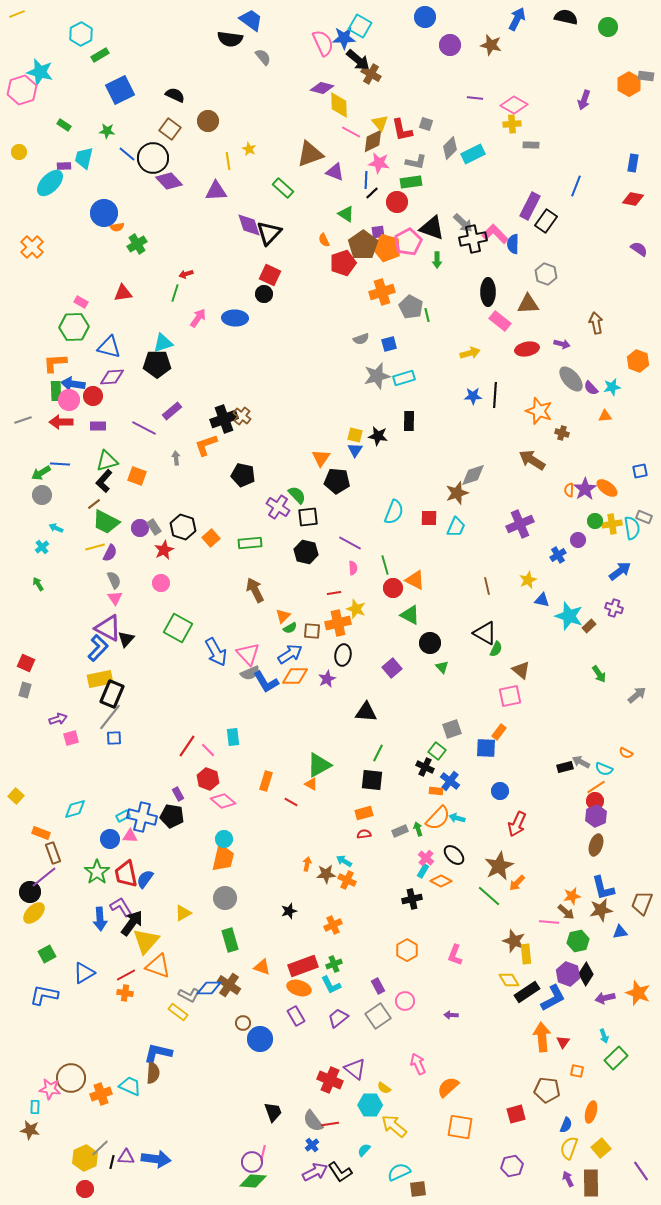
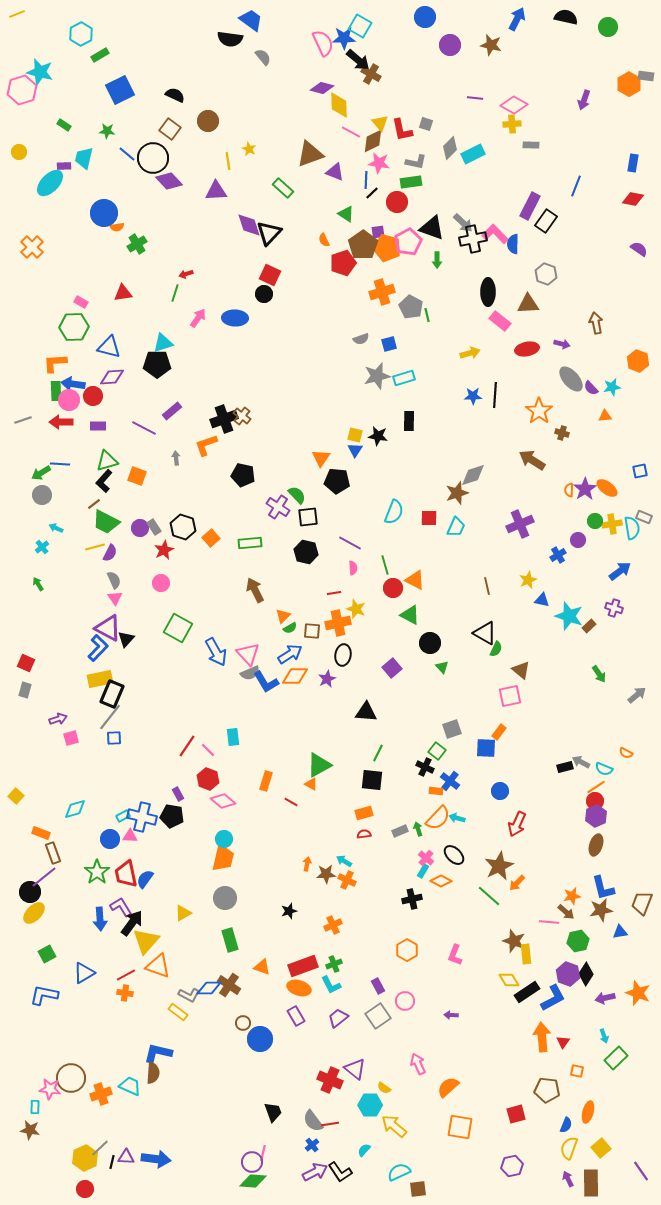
orange star at (539, 411): rotated 16 degrees clockwise
orange ellipse at (591, 1112): moved 3 px left
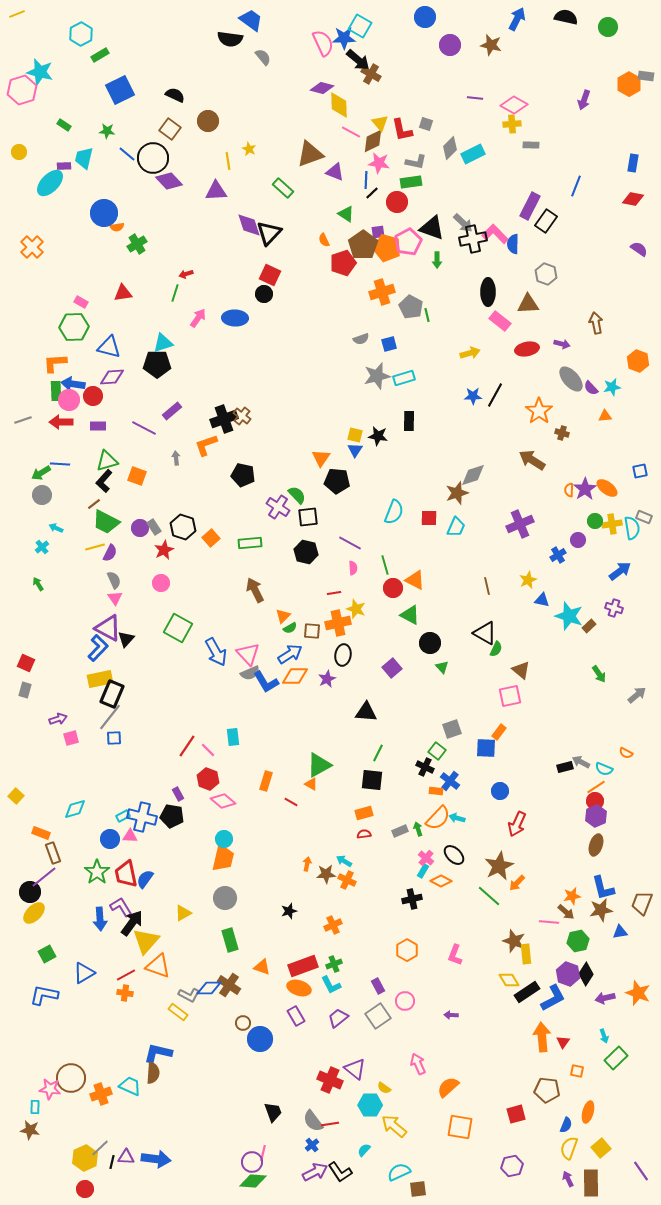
black line at (495, 395): rotated 25 degrees clockwise
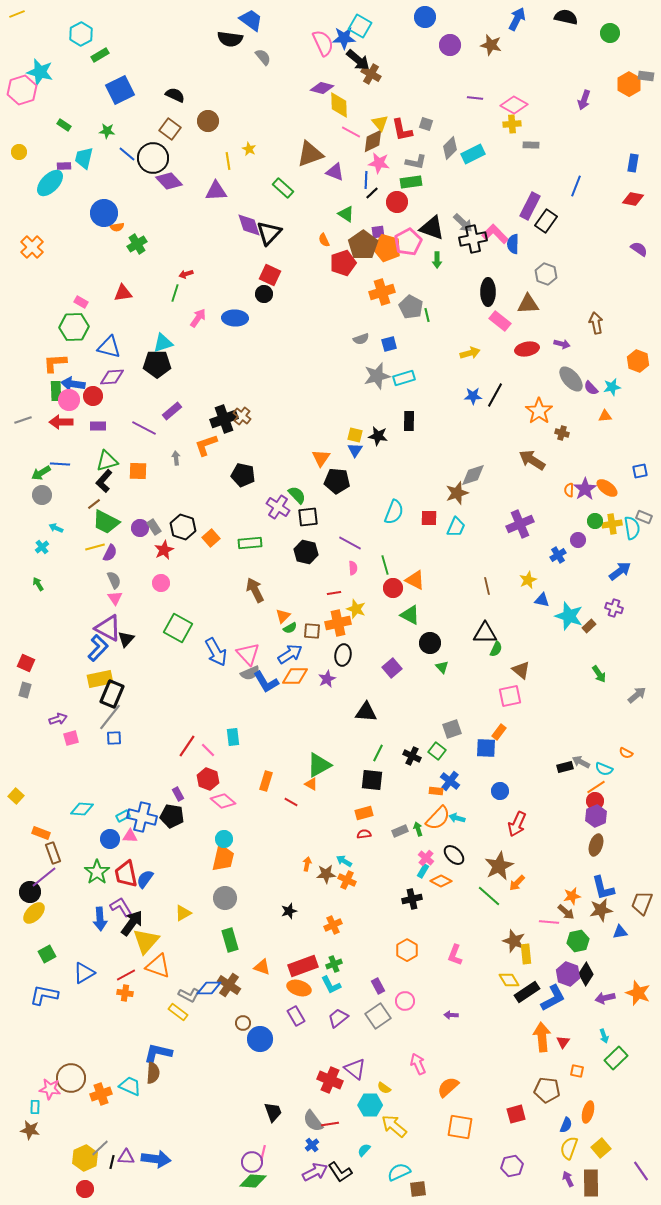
green circle at (608, 27): moved 2 px right, 6 px down
orange square at (137, 476): moved 1 px right, 5 px up; rotated 18 degrees counterclockwise
black triangle at (485, 633): rotated 30 degrees counterclockwise
black cross at (425, 767): moved 13 px left, 11 px up
cyan diamond at (75, 809): moved 7 px right; rotated 20 degrees clockwise
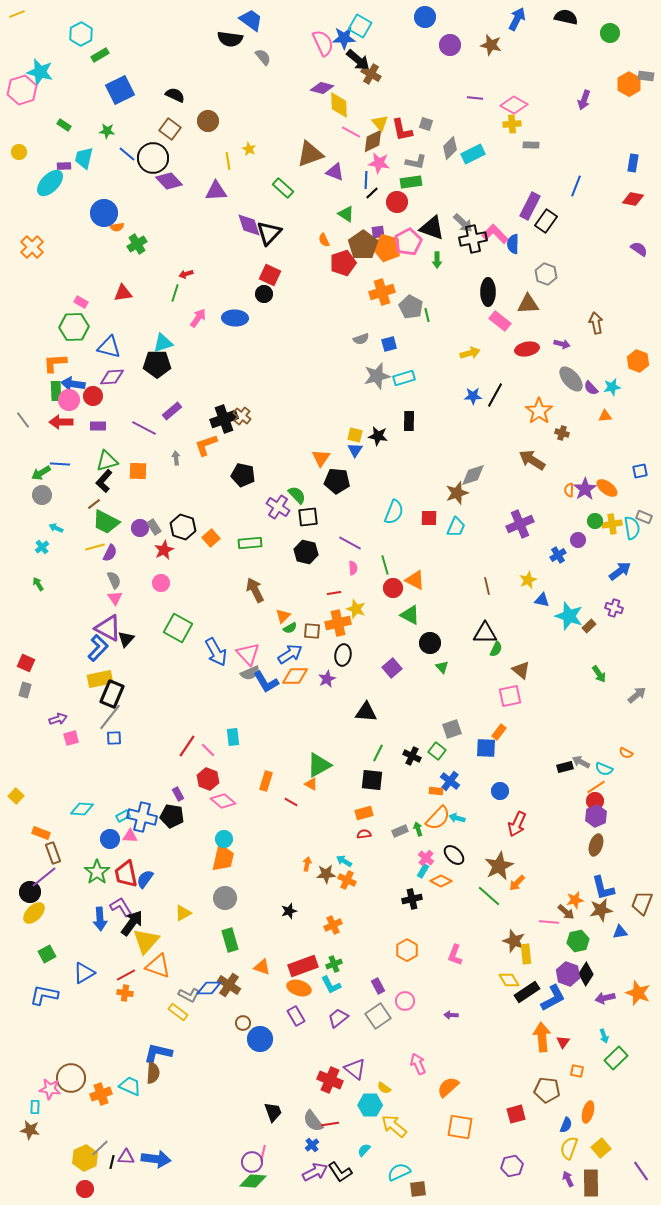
gray line at (23, 420): rotated 72 degrees clockwise
orange star at (572, 896): moved 3 px right, 4 px down
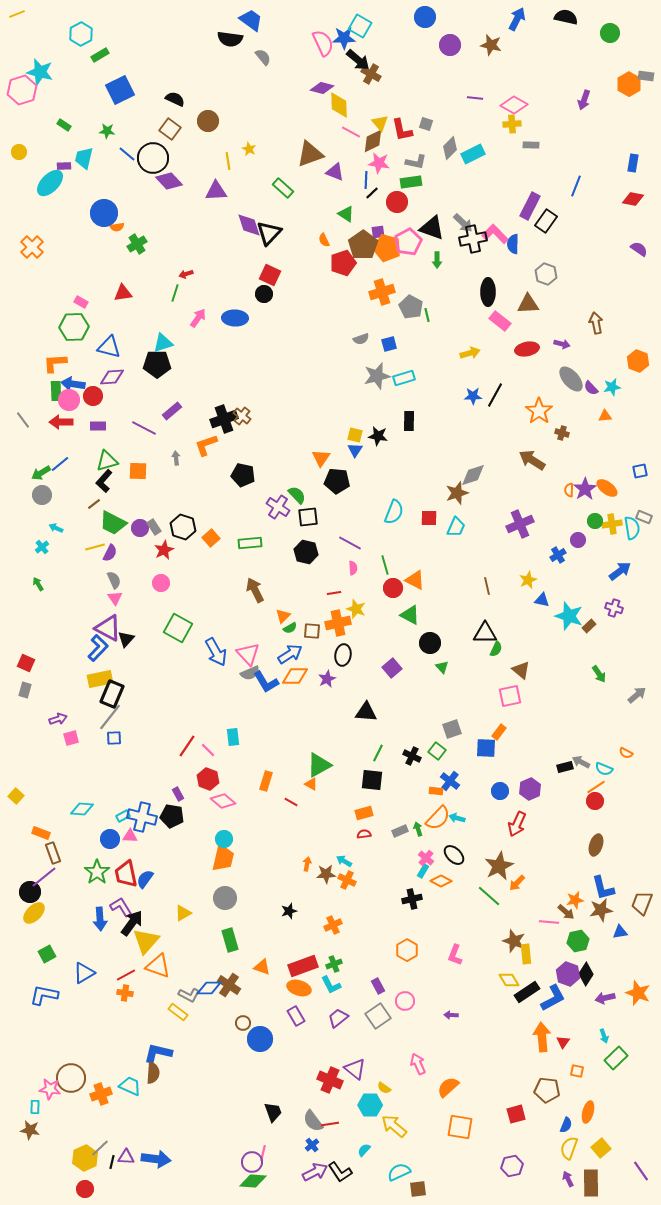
black semicircle at (175, 95): moved 4 px down
blue line at (60, 464): rotated 42 degrees counterclockwise
green trapezoid at (106, 522): moved 7 px right, 1 px down
purple hexagon at (596, 816): moved 66 px left, 27 px up
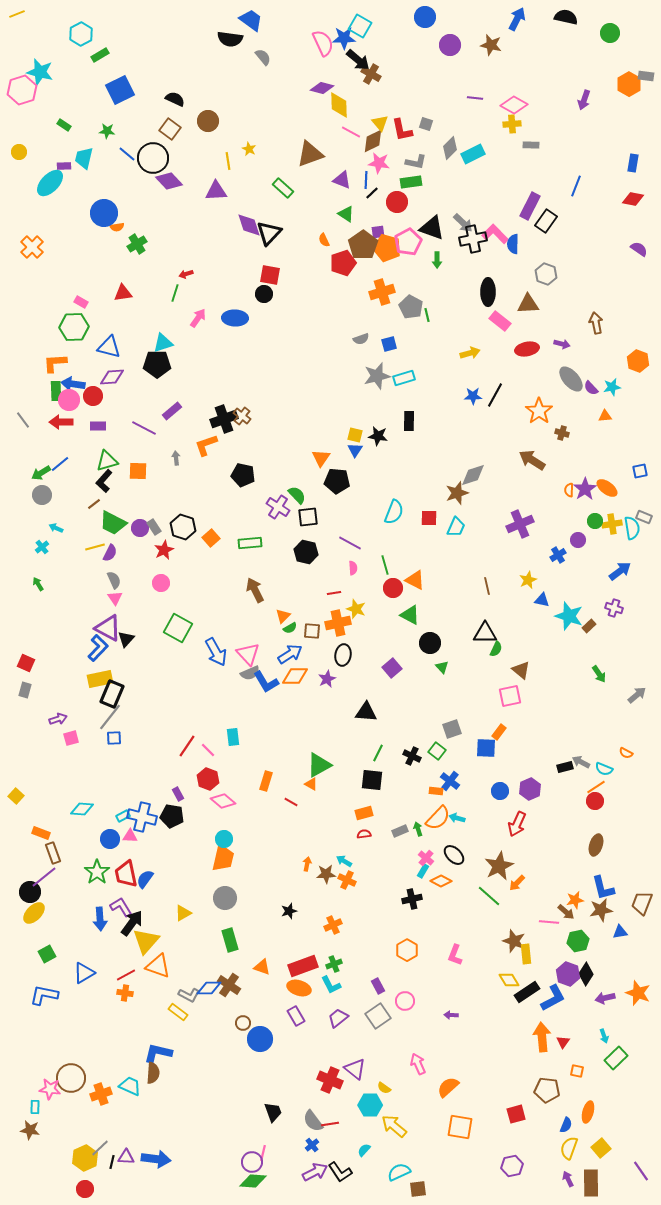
purple triangle at (335, 172): moved 7 px right, 8 px down
red square at (270, 275): rotated 15 degrees counterclockwise
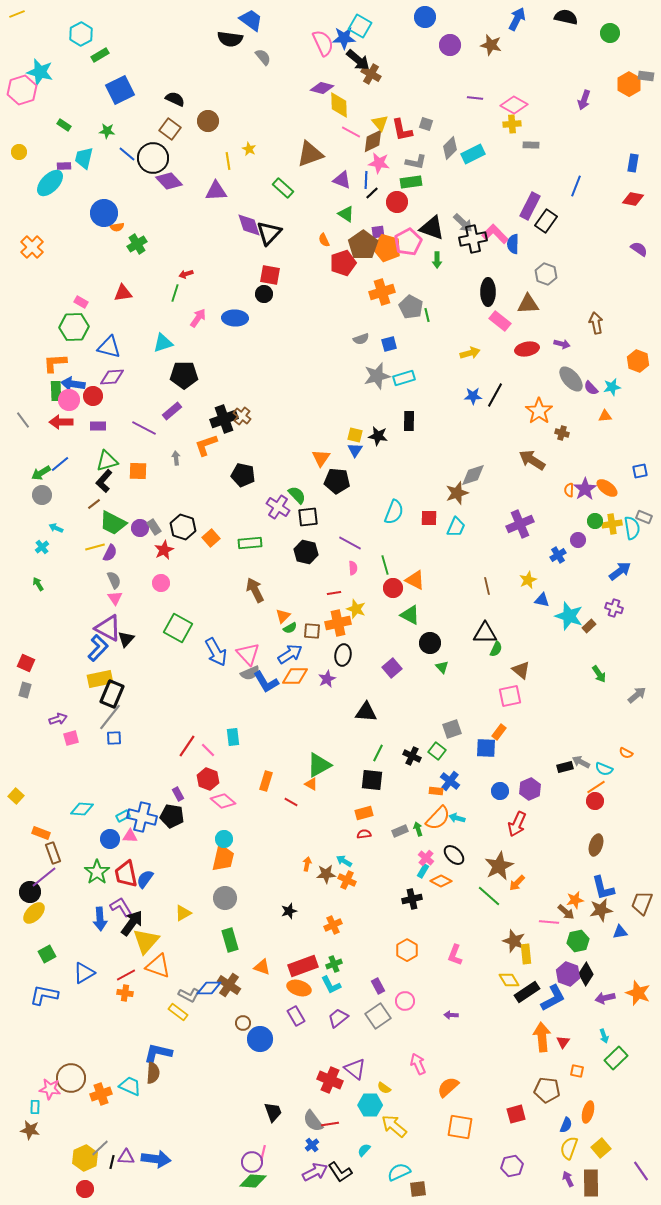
black pentagon at (157, 364): moved 27 px right, 11 px down
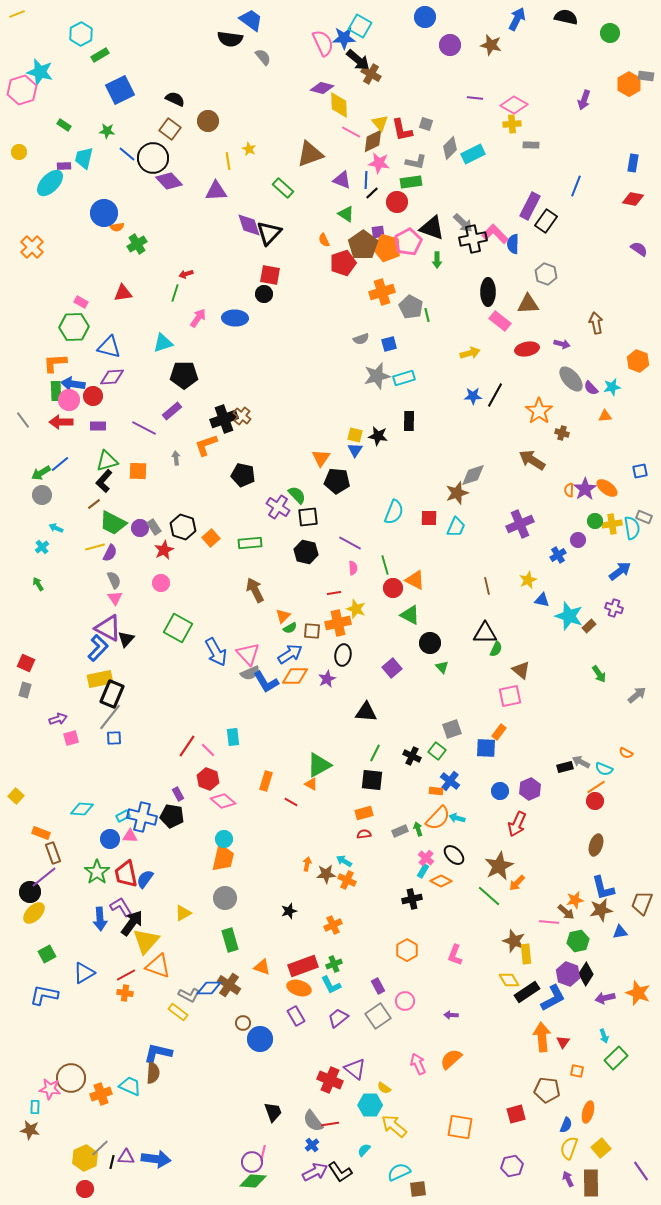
green line at (378, 753): moved 3 px left
orange semicircle at (448, 1087): moved 3 px right, 28 px up
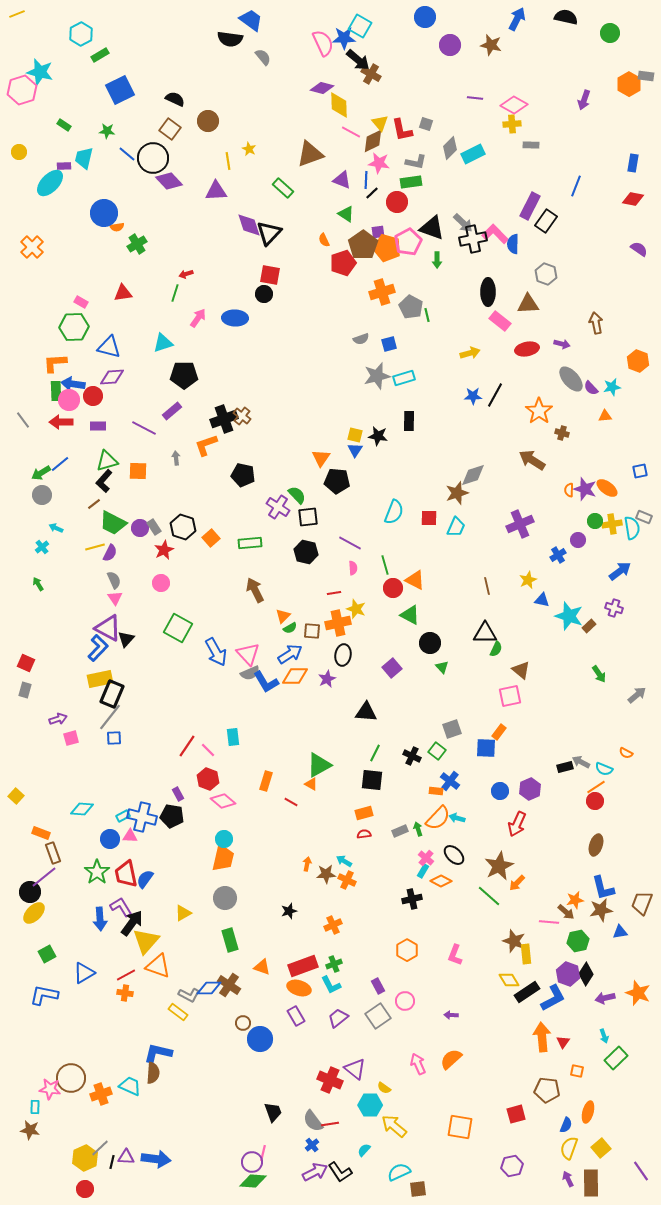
purple star at (585, 489): rotated 20 degrees counterclockwise
